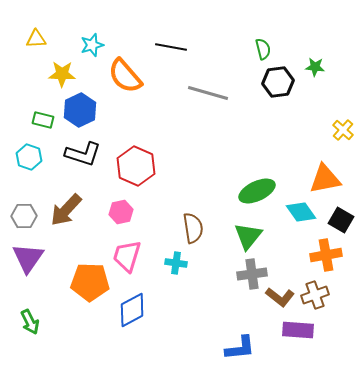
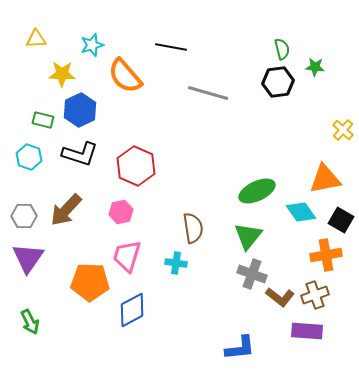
green semicircle: moved 19 px right
black L-shape: moved 3 px left
gray cross: rotated 28 degrees clockwise
purple rectangle: moved 9 px right, 1 px down
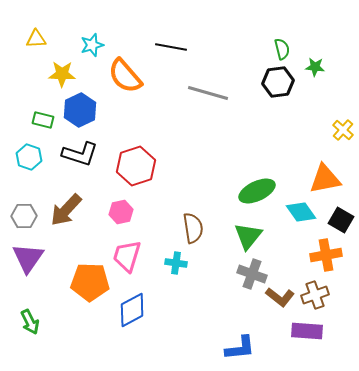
red hexagon: rotated 18 degrees clockwise
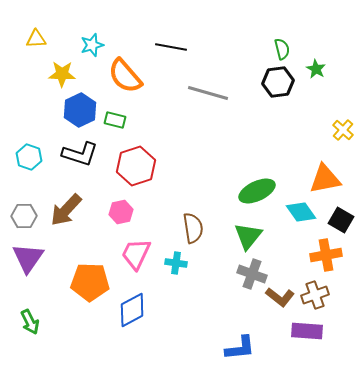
green star: moved 1 px right, 2 px down; rotated 24 degrees clockwise
green rectangle: moved 72 px right
pink trapezoid: moved 9 px right, 2 px up; rotated 8 degrees clockwise
